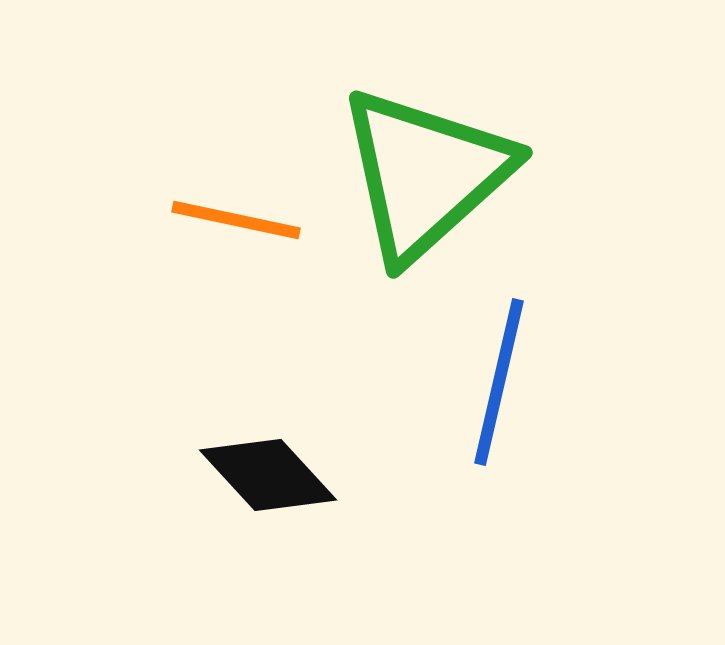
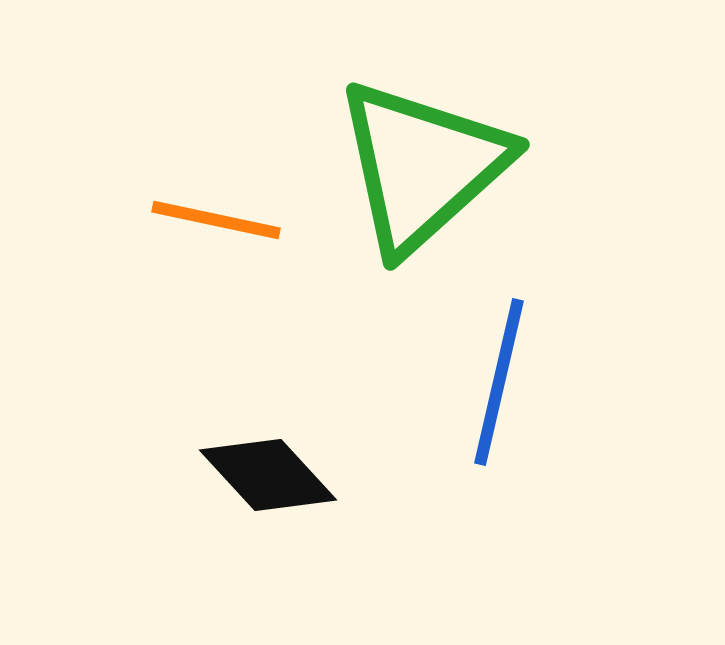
green triangle: moved 3 px left, 8 px up
orange line: moved 20 px left
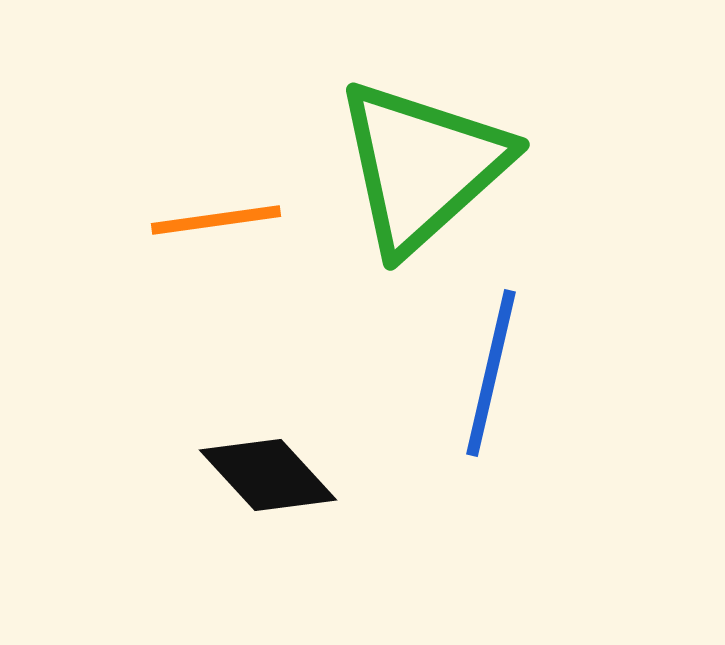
orange line: rotated 20 degrees counterclockwise
blue line: moved 8 px left, 9 px up
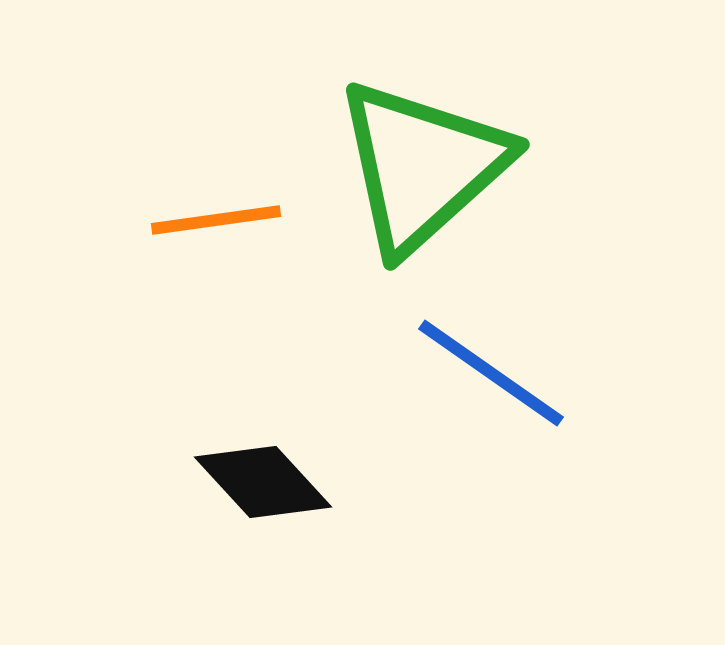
blue line: rotated 68 degrees counterclockwise
black diamond: moved 5 px left, 7 px down
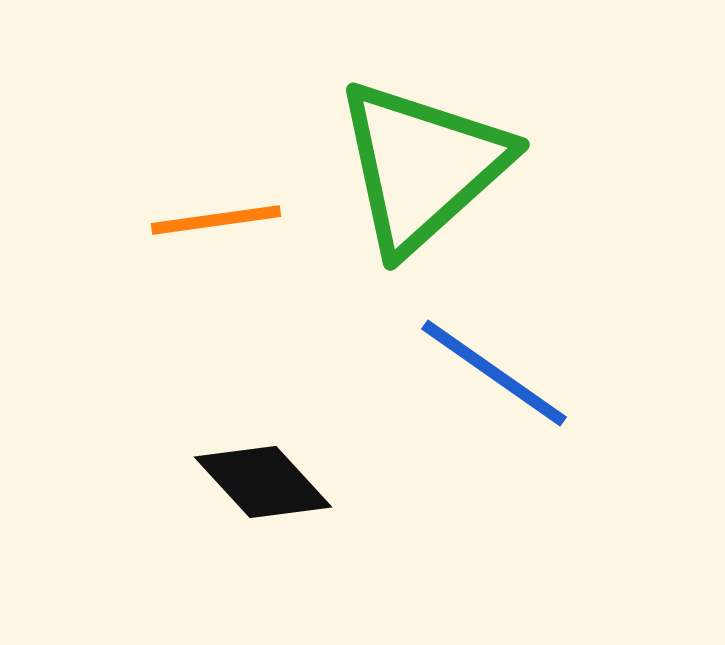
blue line: moved 3 px right
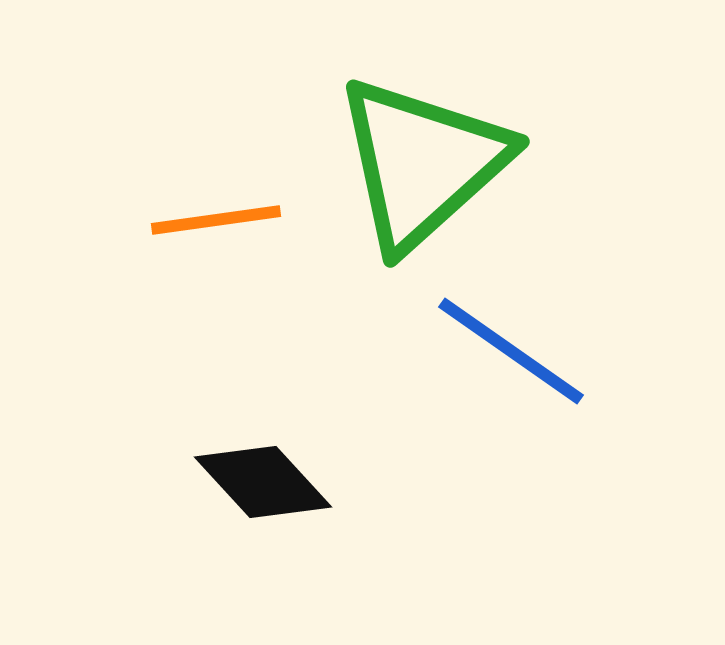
green triangle: moved 3 px up
blue line: moved 17 px right, 22 px up
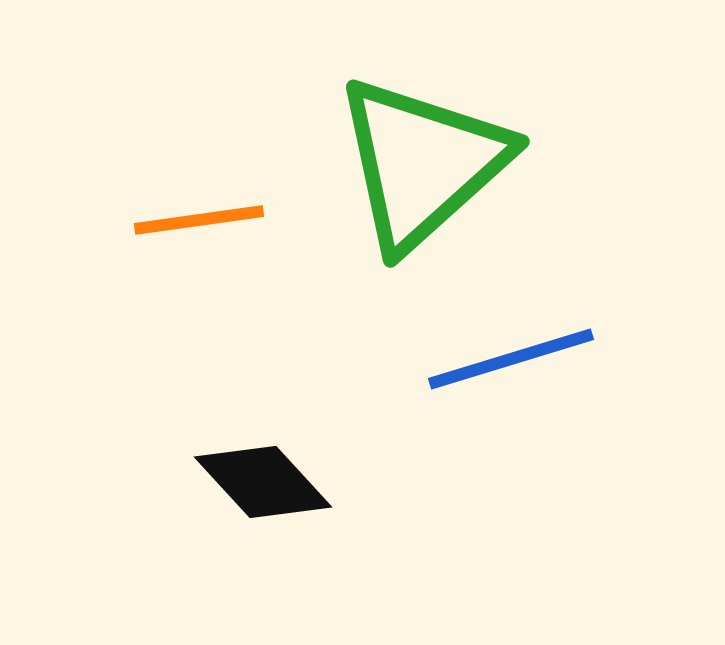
orange line: moved 17 px left
blue line: moved 8 px down; rotated 52 degrees counterclockwise
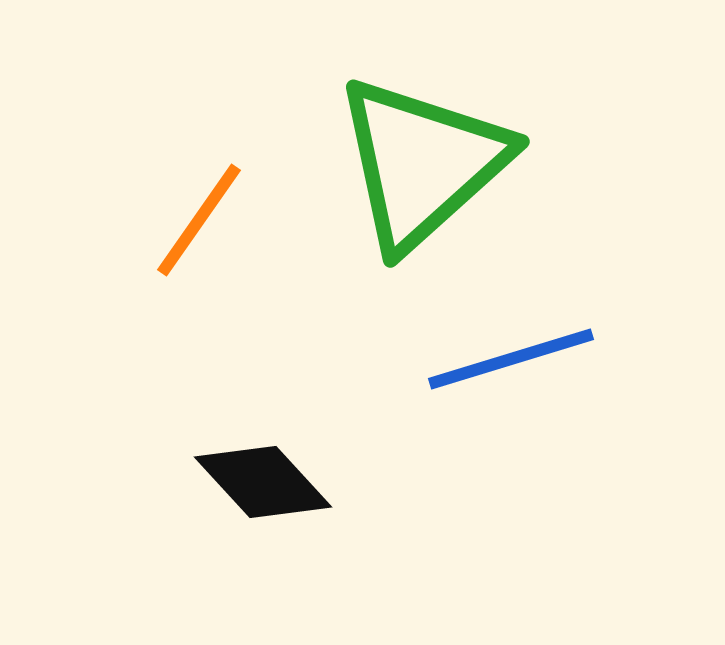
orange line: rotated 47 degrees counterclockwise
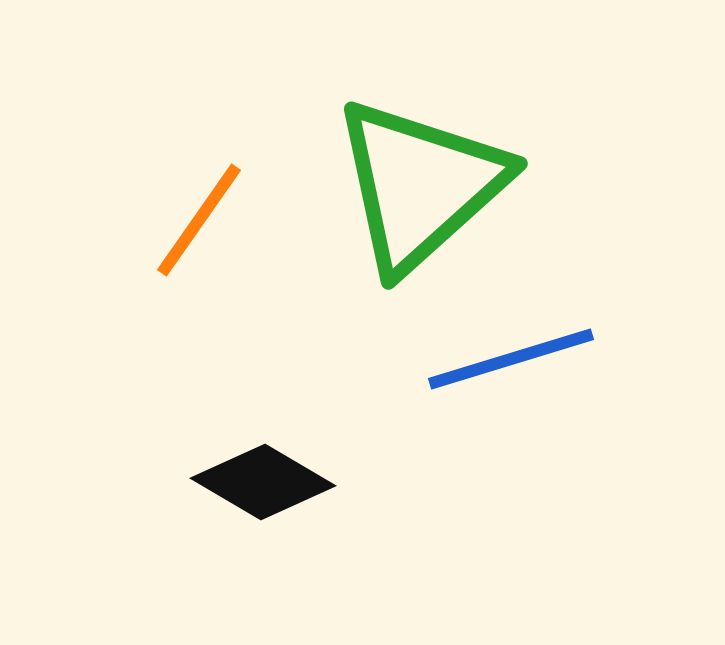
green triangle: moved 2 px left, 22 px down
black diamond: rotated 17 degrees counterclockwise
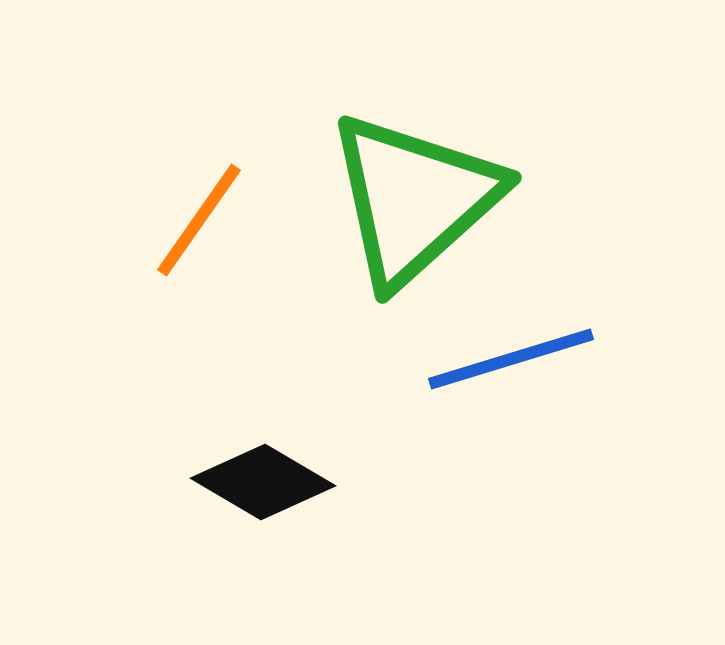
green triangle: moved 6 px left, 14 px down
